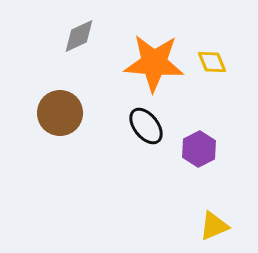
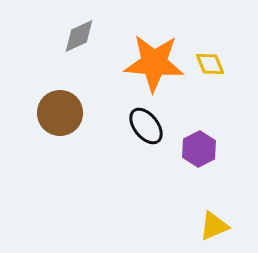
yellow diamond: moved 2 px left, 2 px down
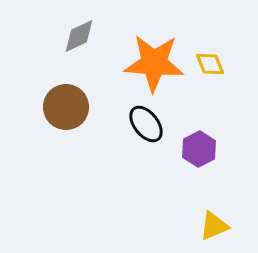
brown circle: moved 6 px right, 6 px up
black ellipse: moved 2 px up
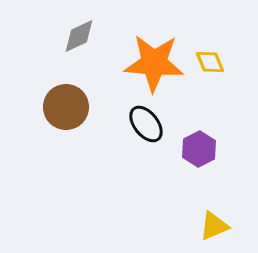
yellow diamond: moved 2 px up
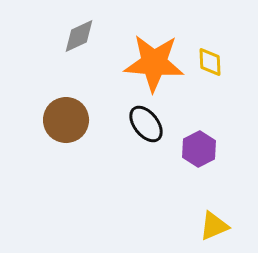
yellow diamond: rotated 20 degrees clockwise
brown circle: moved 13 px down
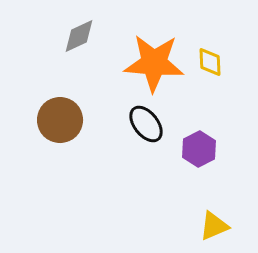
brown circle: moved 6 px left
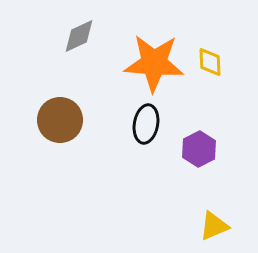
black ellipse: rotated 48 degrees clockwise
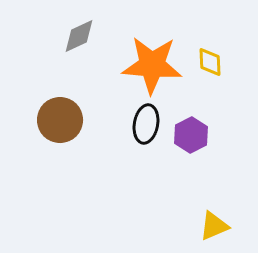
orange star: moved 2 px left, 2 px down
purple hexagon: moved 8 px left, 14 px up
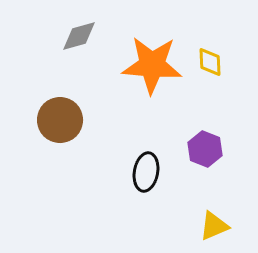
gray diamond: rotated 9 degrees clockwise
black ellipse: moved 48 px down
purple hexagon: moved 14 px right, 14 px down; rotated 12 degrees counterclockwise
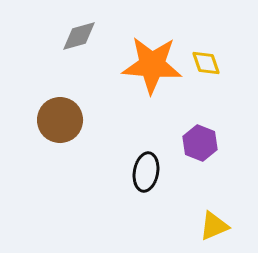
yellow diamond: moved 4 px left, 1 px down; rotated 16 degrees counterclockwise
purple hexagon: moved 5 px left, 6 px up
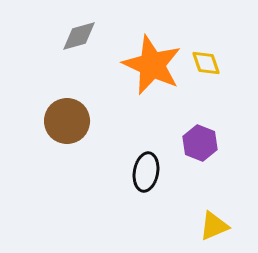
orange star: rotated 20 degrees clockwise
brown circle: moved 7 px right, 1 px down
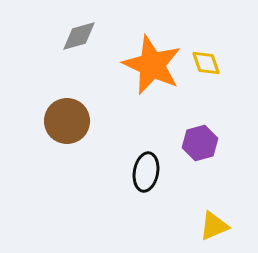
purple hexagon: rotated 24 degrees clockwise
